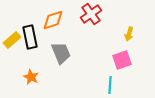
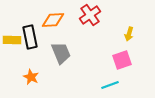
red cross: moved 1 px left, 1 px down
orange diamond: rotated 15 degrees clockwise
yellow rectangle: rotated 42 degrees clockwise
cyan line: rotated 66 degrees clockwise
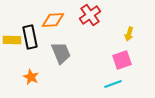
cyan line: moved 3 px right, 1 px up
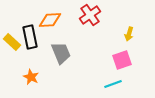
orange diamond: moved 3 px left
yellow rectangle: moved 2 px down; rotated 42 degrees clockwise
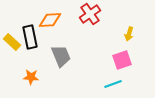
red cross: moved 1 px up
gray trapezoid: moved 3 px down
orange star: rotated 21 degrees counterclockwise
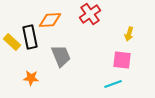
pink square: rotated 24 degrees clockwise
orange star: moved 1 px down
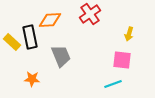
orange star: moved 1 px right, 1 px down
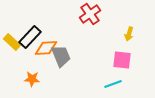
orange diamond: moved 4 px left, 28 px down
black rectangle: rotated 55 degrees clockwise
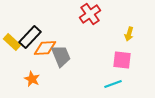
orange diamond: moved 1 px left
orange star: rotated 21 degrees clockwise
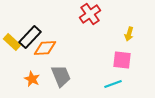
gray trapezoid: moved 20 px down
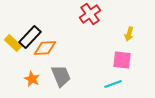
yellow rectangle: moved 1 px right, 1 px down
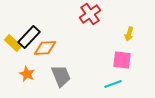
black rectangle: moved 1 px left
orange star: moved 5 px left, 5 px up
